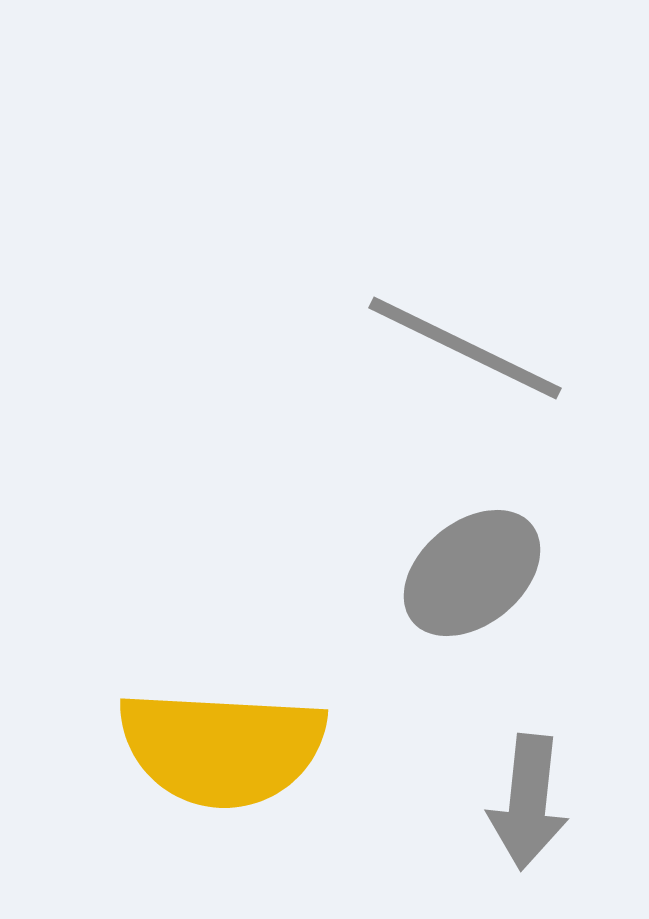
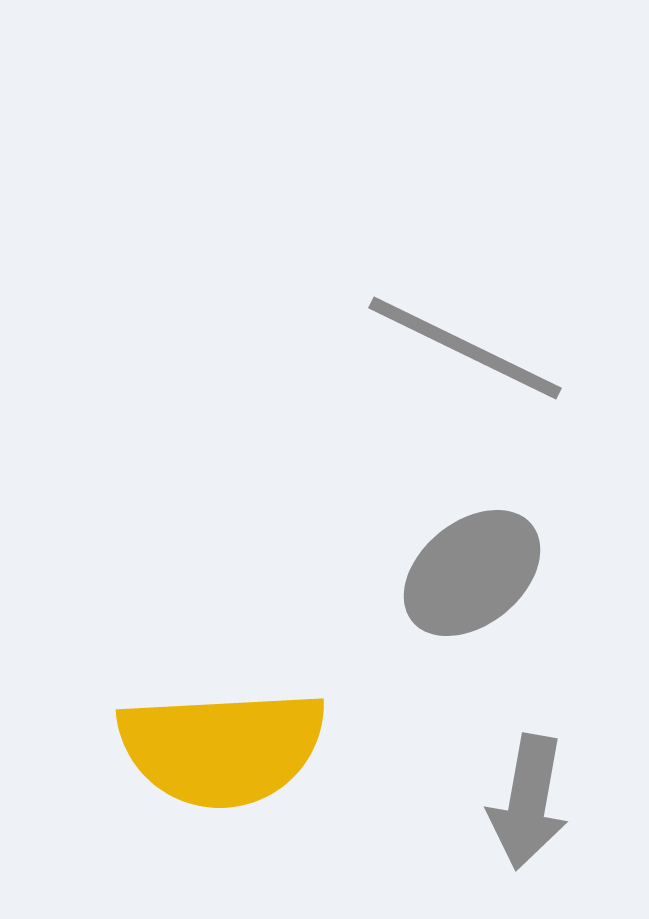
yellow semicircle: rotated 6 degrees counterclockwise
gray arrow: rotated 4 degrees clockwise
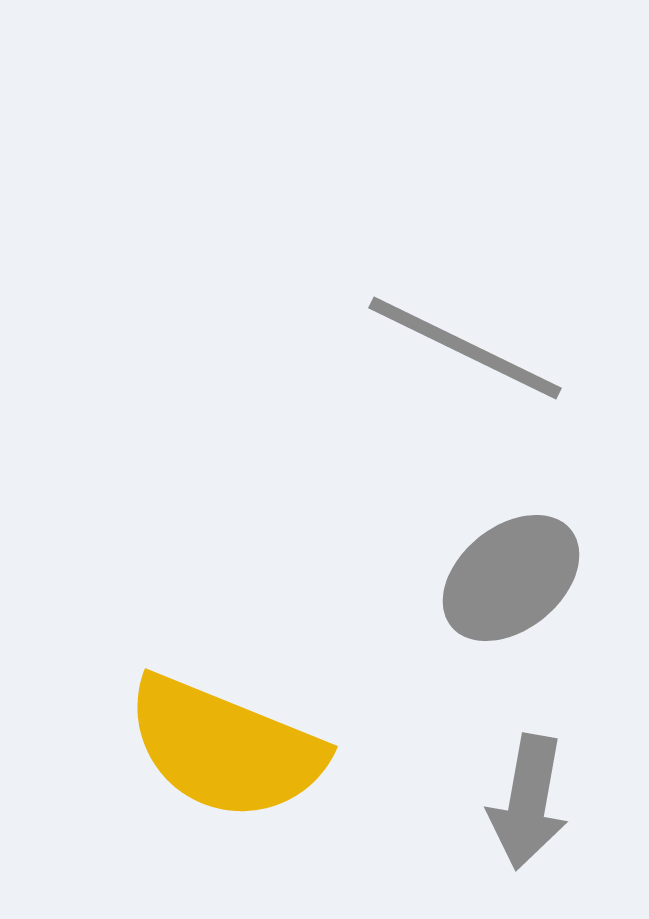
gray ellipse: moved 39 px right, 5 px down
yellow semicircle: moved 3 px right; rotated 25 degrees clockwise
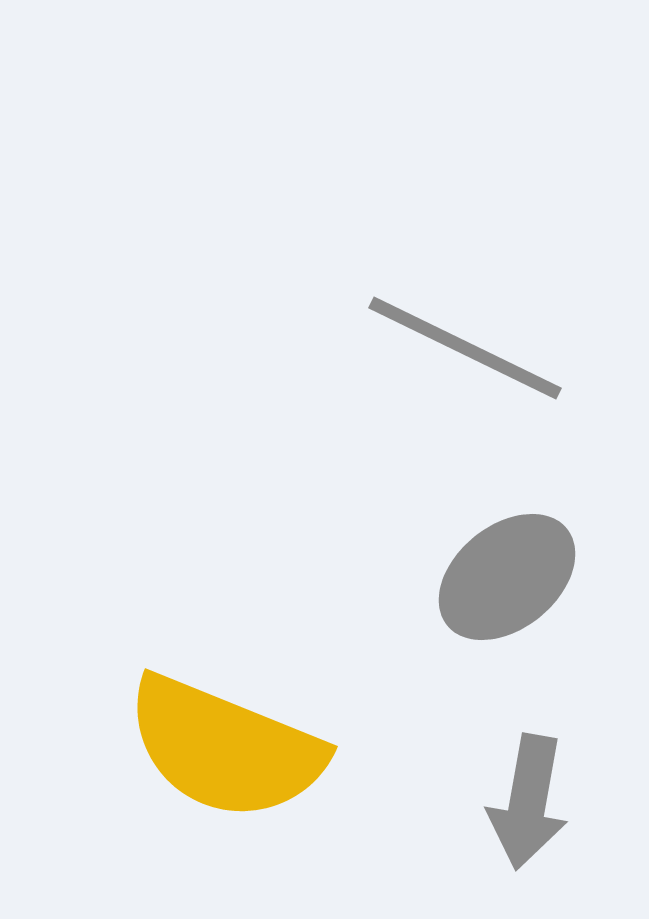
gray ellipse: moved 4 px left, 1 px up
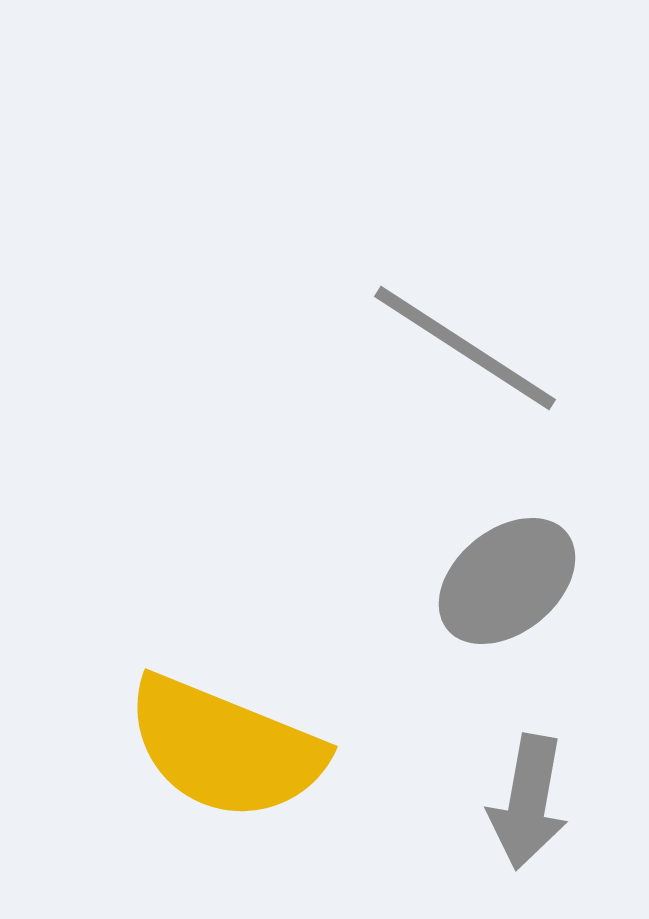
gray line: rotated 7 degrees clockwise
gray ellipse: moved 4 px down
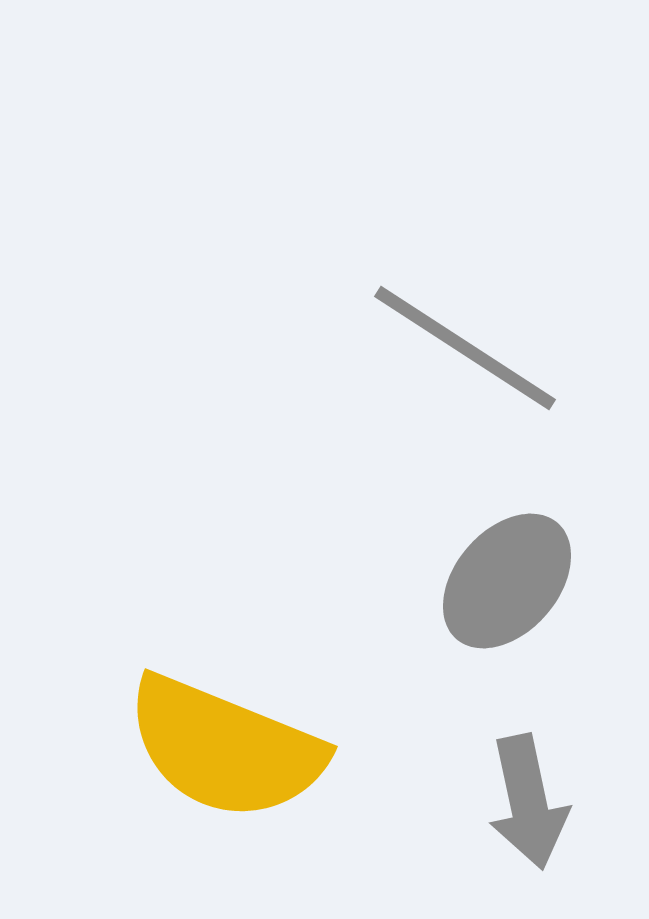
gray ellipse: rotated 10 degrees counterclockwise
gray arrow: rotated 22 degrees counterclockwise
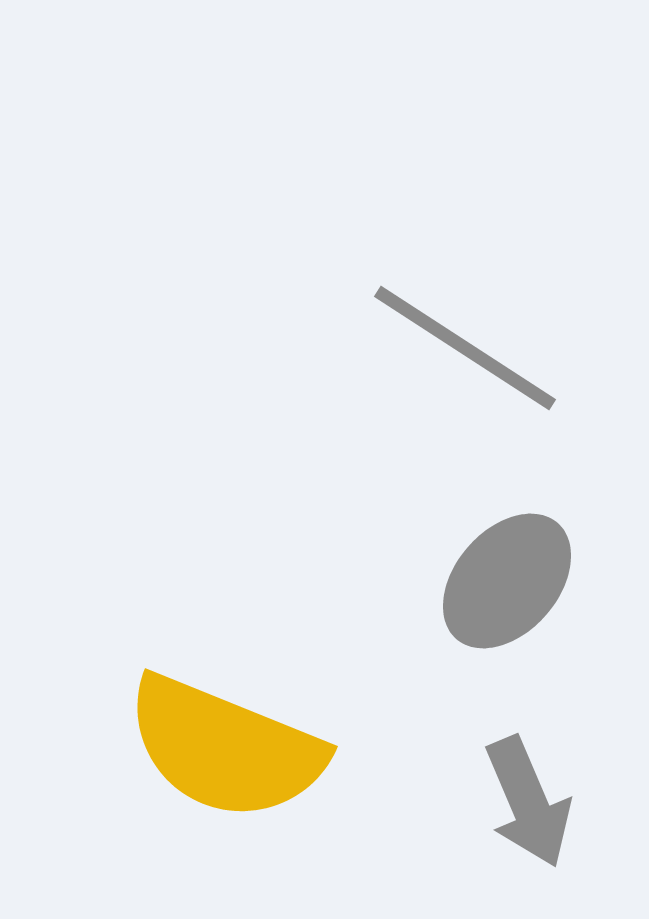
gray arrow: rotated 11 degrees counterclockwise
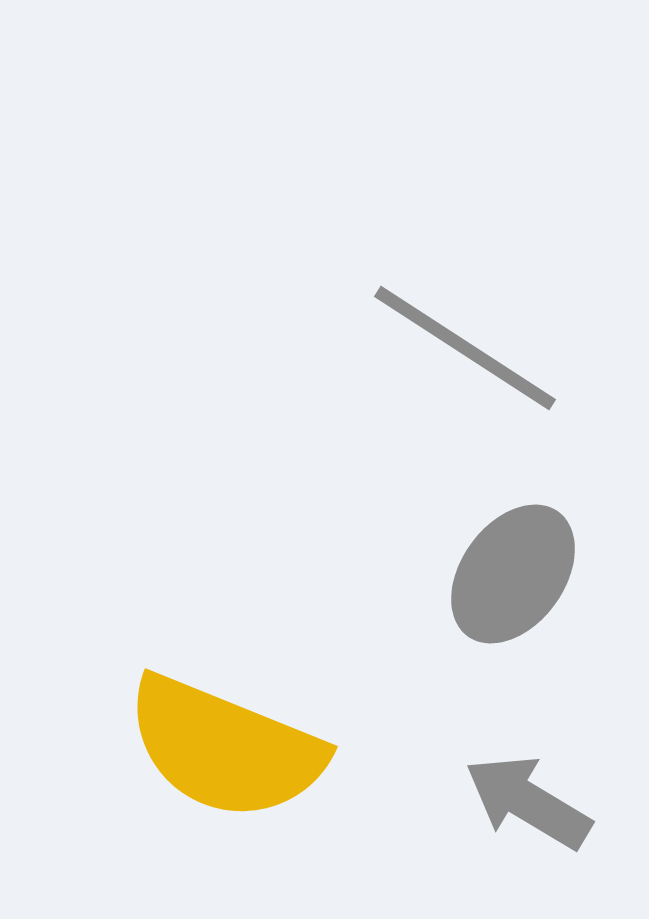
gray ellipse: moved 6 px right, 7 px up; rotated 5 degrees counterclockwise
gray arrow: rotated 144 degrees clockwise
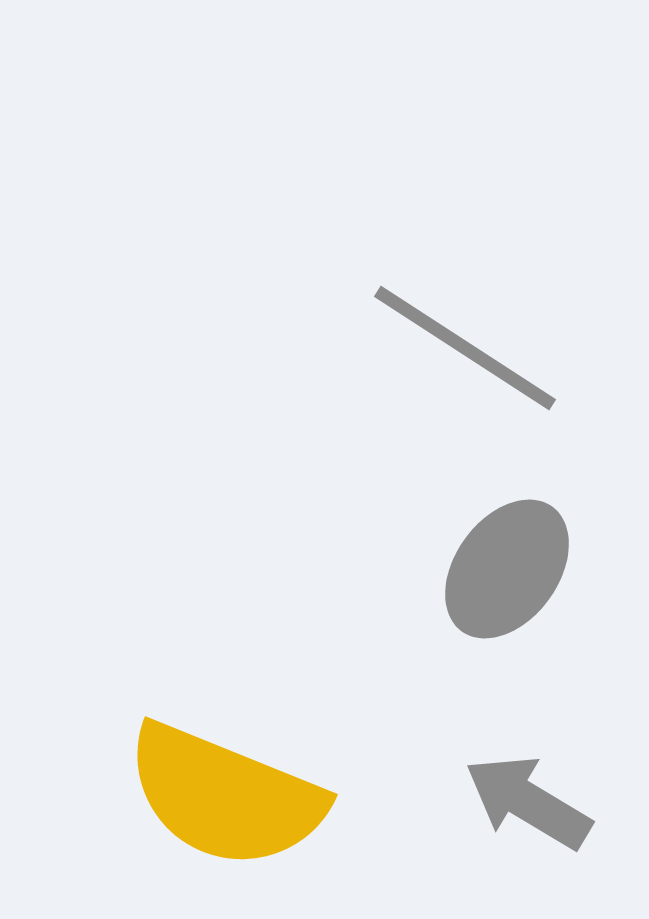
gray ellipse: moved 6 px left, 5 px up
yellow semicircle: moved 48 px down
